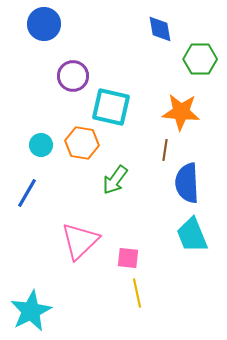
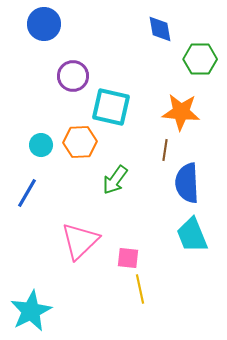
orange hexagon: moved 2 px left, 1 px up; rotated 12 degrees counterclockwise
yellow line: moved 3 px right, 4 px up
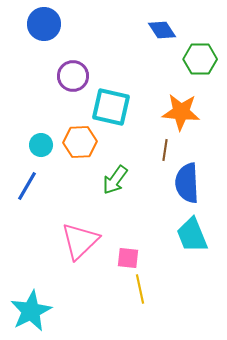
blue diamond: moved 2 px right, 1 px down; rotated 24 degrees counterclockwise
blue line: moved 7 px up
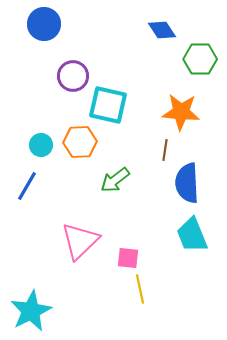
cyan square: moved 3 px left, 2 px up
green arrow: rotated 16 degrees clockwise
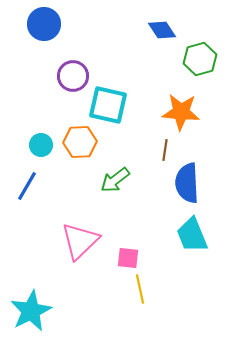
green hexagon: rotated 16 degrees counterclockwise
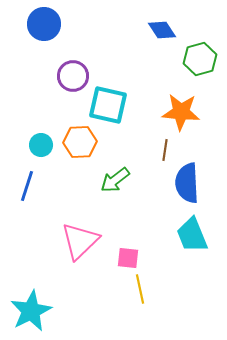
blue line: rotated 12 degrees counterclockwise
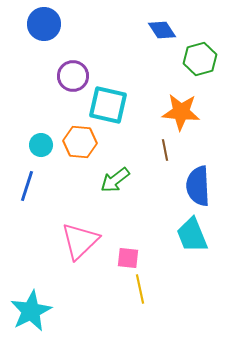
orange hexagon: rotated 8 degrees clockwise
brown line: rotated 20 degrees counterclockwise
blue semicircle: moved 11 px right, 3 px down
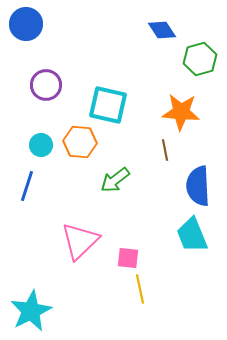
blue circle: moved 18 px left
purple circle: moved 27 px left, 9 px down
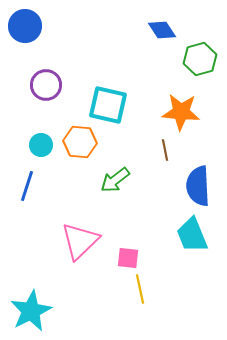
blue circle: moved 1 px left, 2 px down
